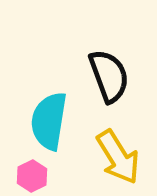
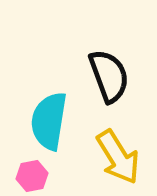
pink hexagon: rotated 16 degrees clockwise
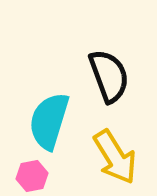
cyan semicircle: rotated 8 degrees clockwise
yellow arrow: moved 3 px left
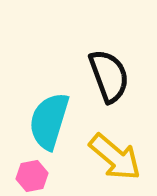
yellow arrow: rotated 18 degrees counterclockwise
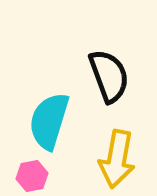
yellow arrow: moved 2 px right, 2 px down; rotated 60 degrees clockwise
